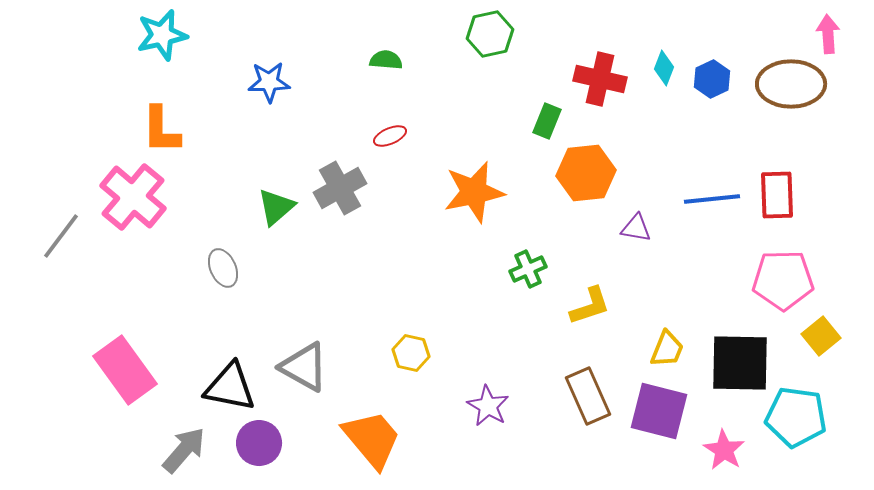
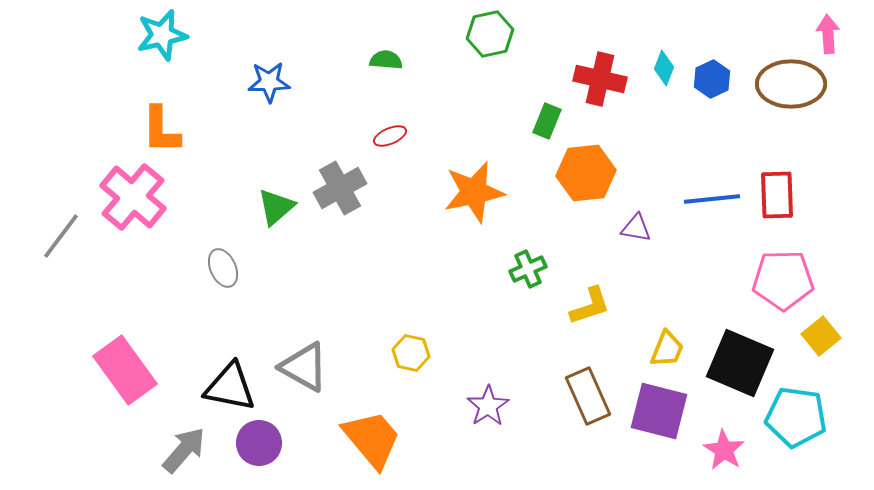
black square: rotated 22 degrees clockwise
purple star: rotated 9 degrees clockwise
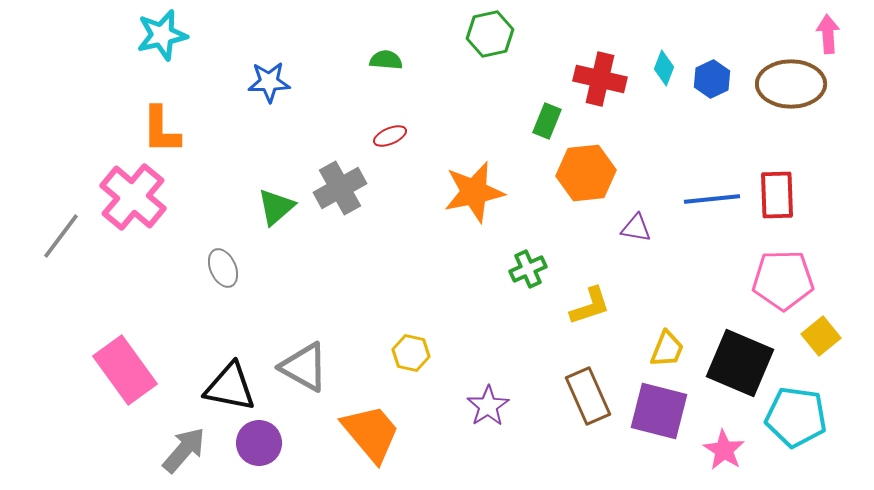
orange trapezoid: moved 1 px left, 6 px up
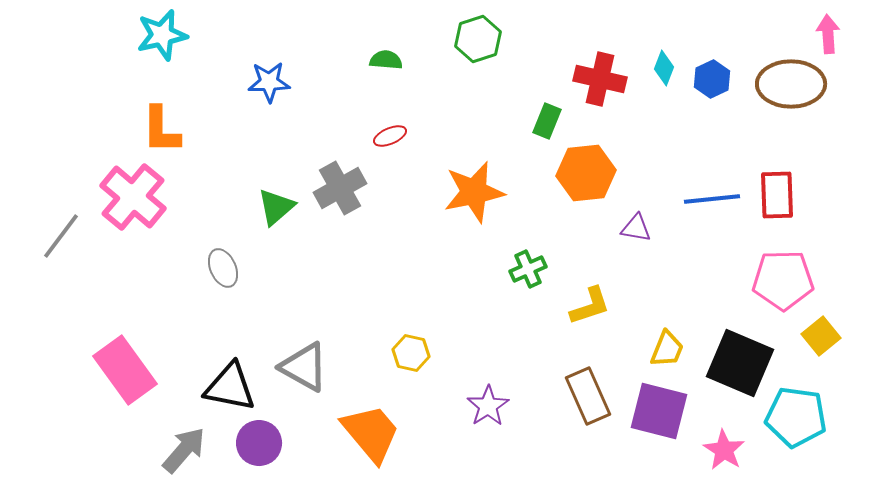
green hexagon: moved 12 px left, 5 px down; rotated 6 degrees counterclockwise
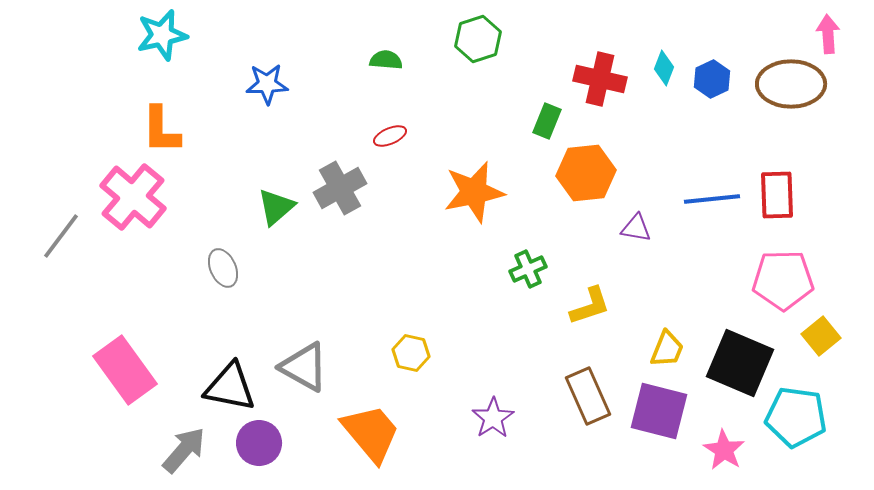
blue star: moved 2 px left, 2 px down
purple star: moved 5 px right, 12 px down
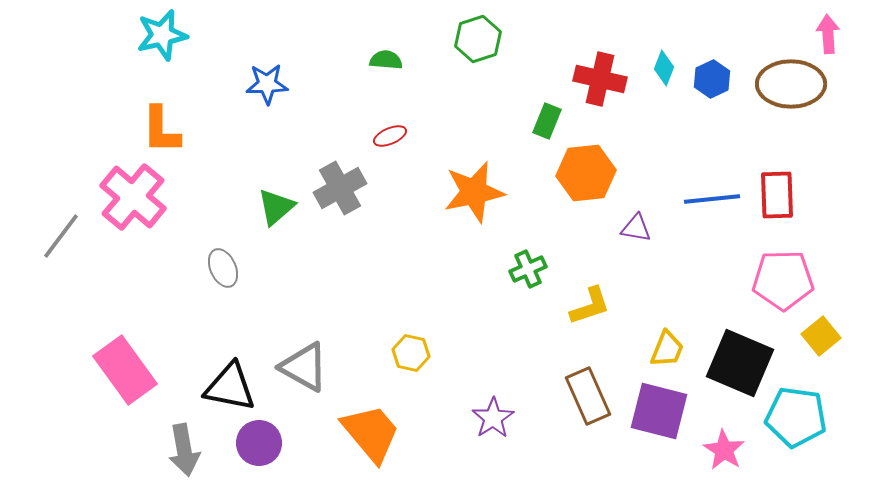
gray arrow: rotated 129 degrees clockwise
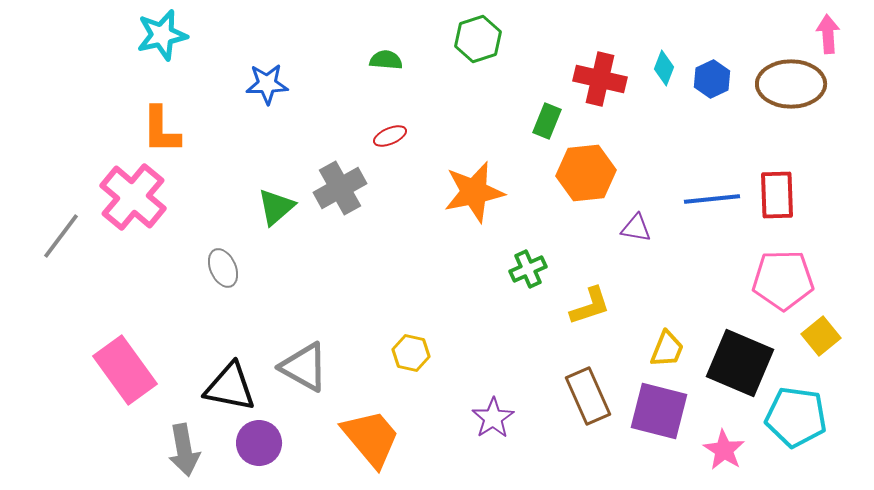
orange trapezoid: moved 5 px down
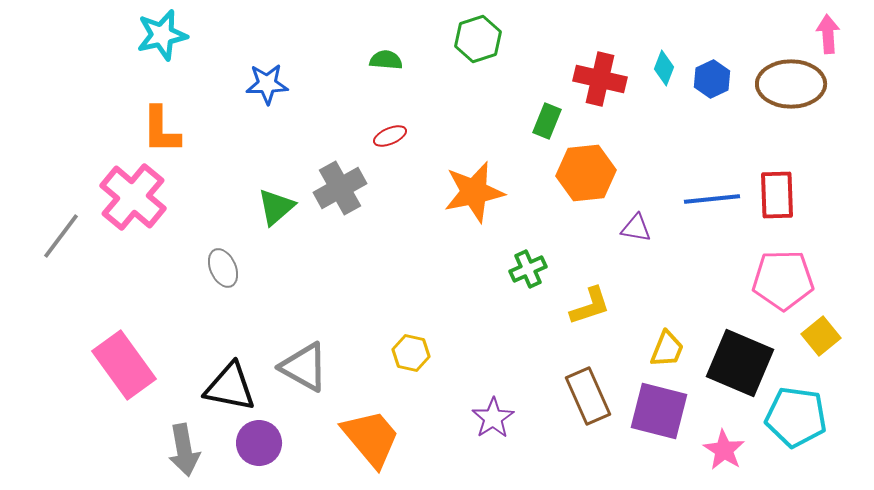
pink rectangle: moved 1 px left, 5 px up
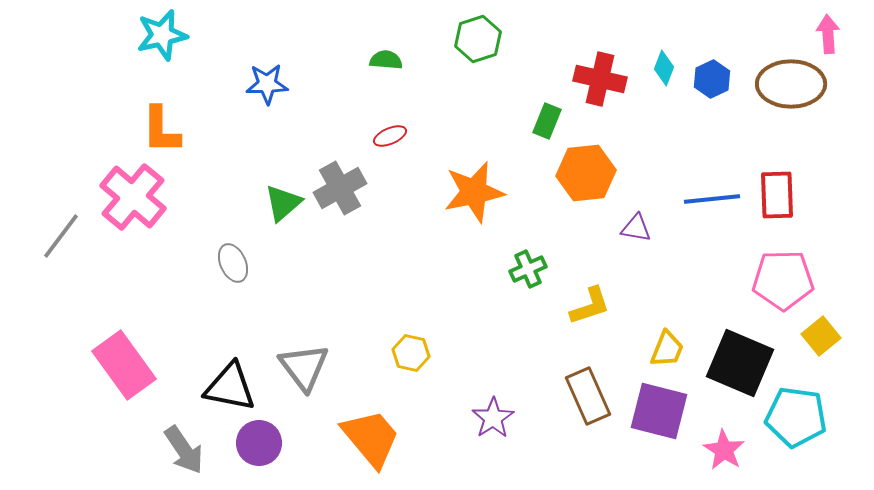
green triangle: moved 7 px right, 4 px up
gray ellipse: moved 10 px right, 5 px up
gray triangle: rotated 24 degrees clockwise
gray arrow: rotated 24 degrees counterclockwise
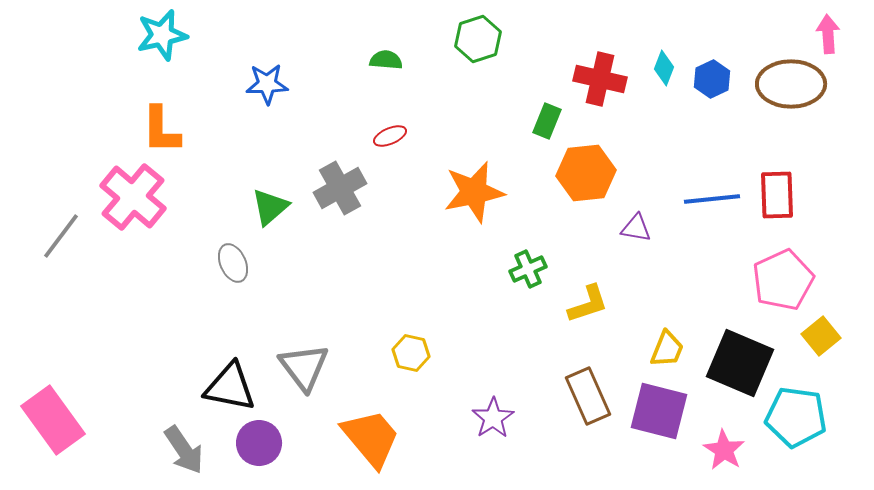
green triangle: moved 13 px left, 4 px down
pink pentagon: rotated 24 degrees counterclockwise
yellow L-shape: moved 2 px left, 2 px up
pink rectangle: moved 71 px left, 55 px down
